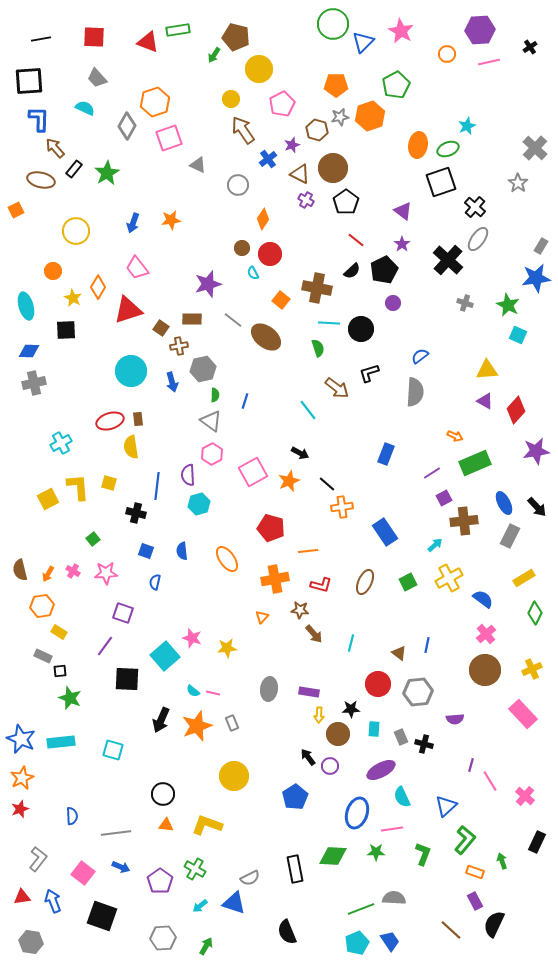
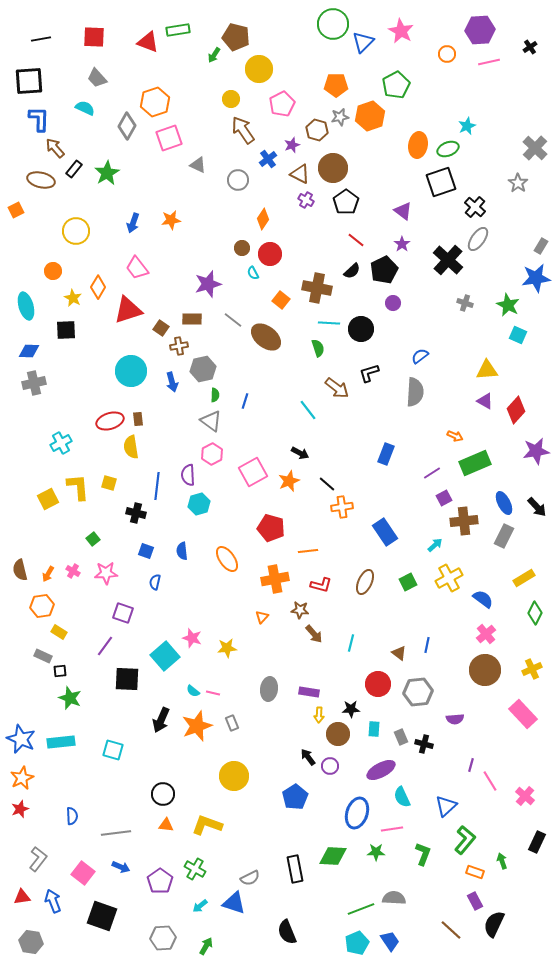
gray circle at (238, 185): moved 5 px up
gray rectangle at (510, 536): moved 6 px left
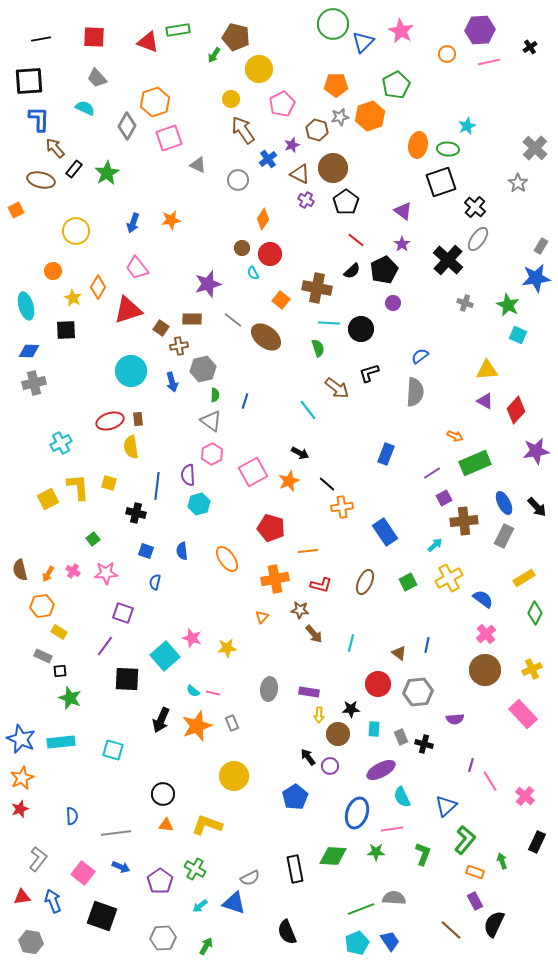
green ellipse at (448, 149): rotated 25 degrees clockwise
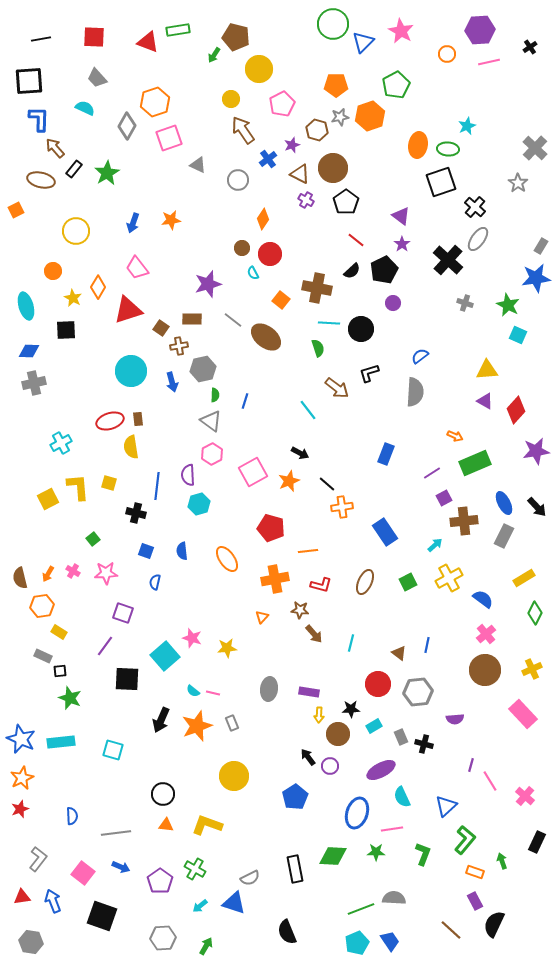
purple triangle at (403, 211): moved 2 px left, 5 px down
brown semicircle at (20, 570): moved 8 px down
cyan rectangle at (374, 729): moved 3 px up; rotated 56 degrees clockwise
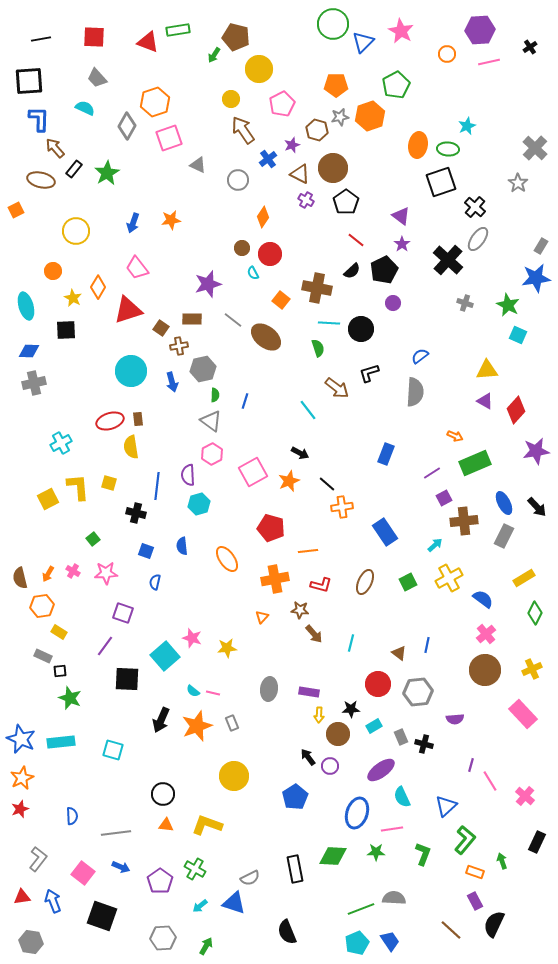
orange diamond at (263, 219): moved 2 px up
blue semicircle at (182, 551): moved 5 px up
purple ellipse at (381, 770): rotated 8 degrees counterclockwise
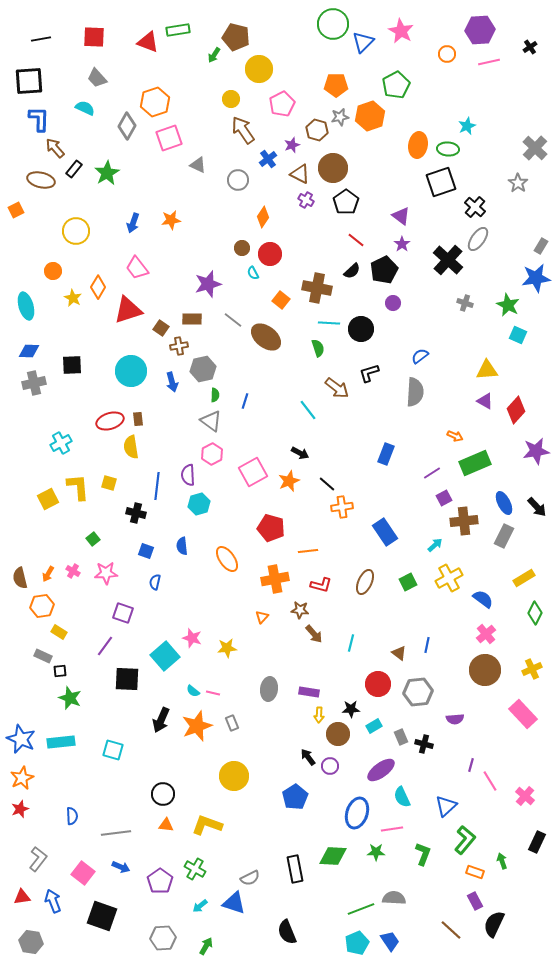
black square at (66, 330): moved 6 px right, 35 px down
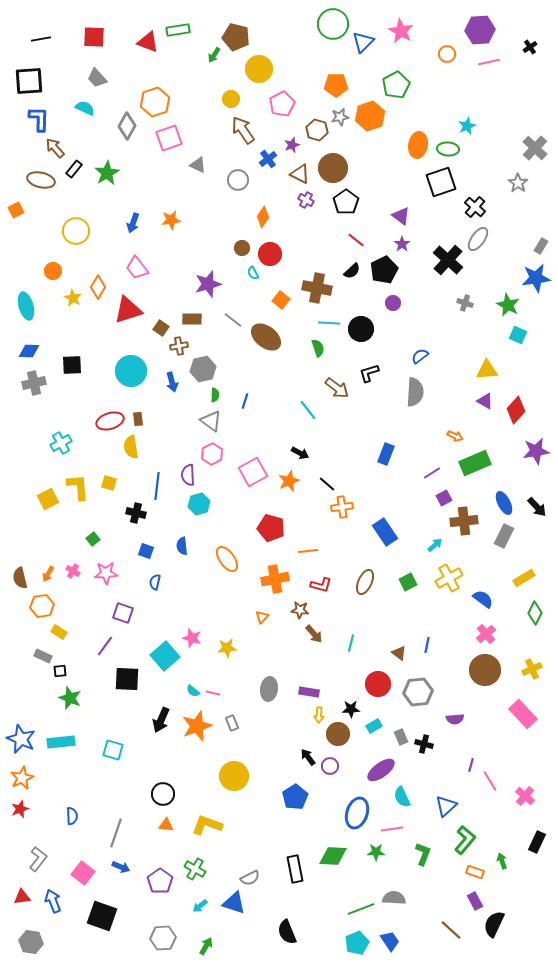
gray line at (116, 833): rotated 64 degrees counterclockwise
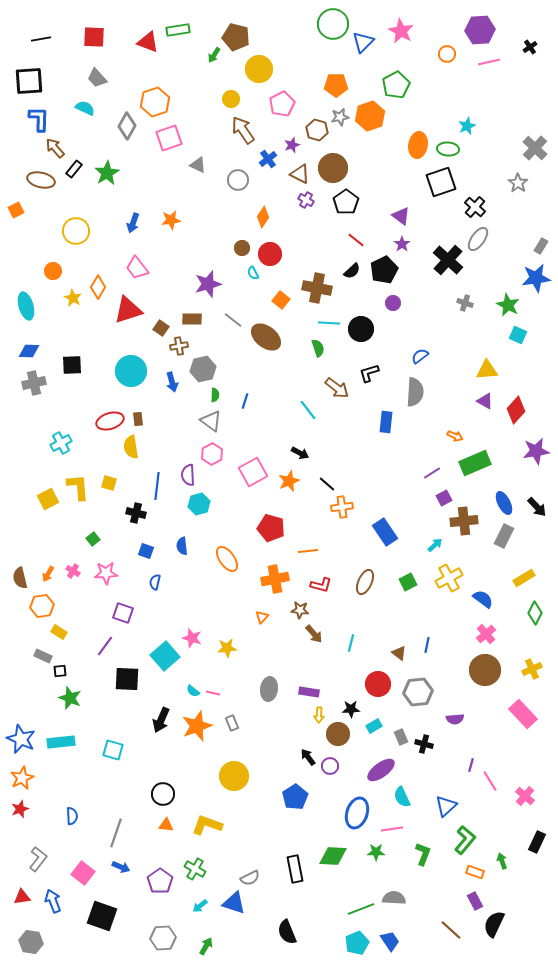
blue rectangle at (386, 454): moved 32 px up; rotated 15 degrees counterclockwise
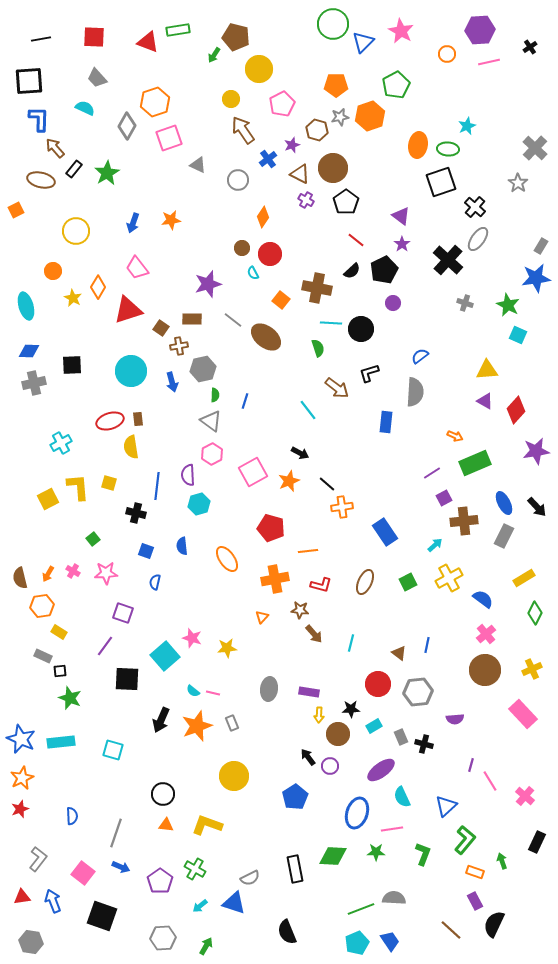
cyan line at (329, 323): moved 2 px right
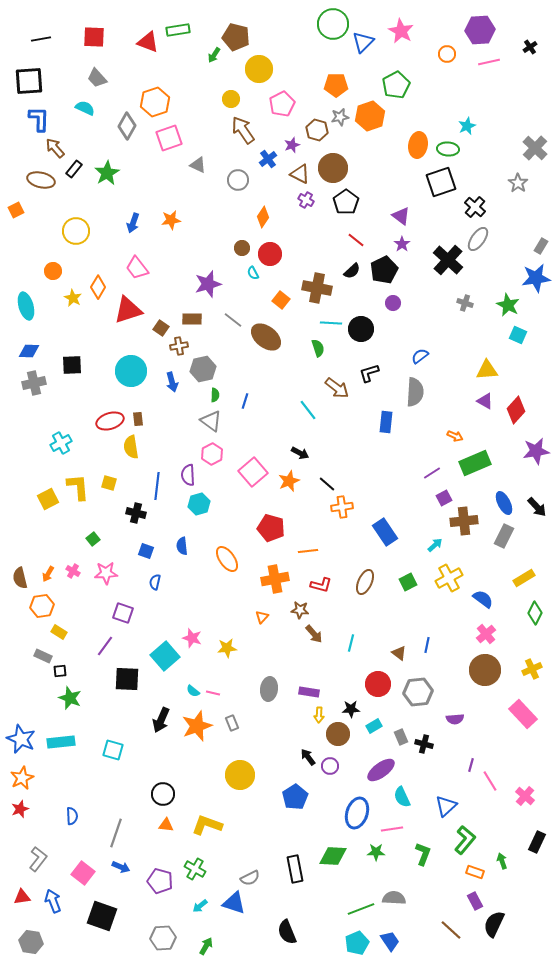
pink square at (253, 472): rotated 12 degrees counterclockwise
yellow circle at (234, 776): moved 6 px right, 1 px up
purple pentagon at (160, 881): rotated 20 degrees counterclockwise
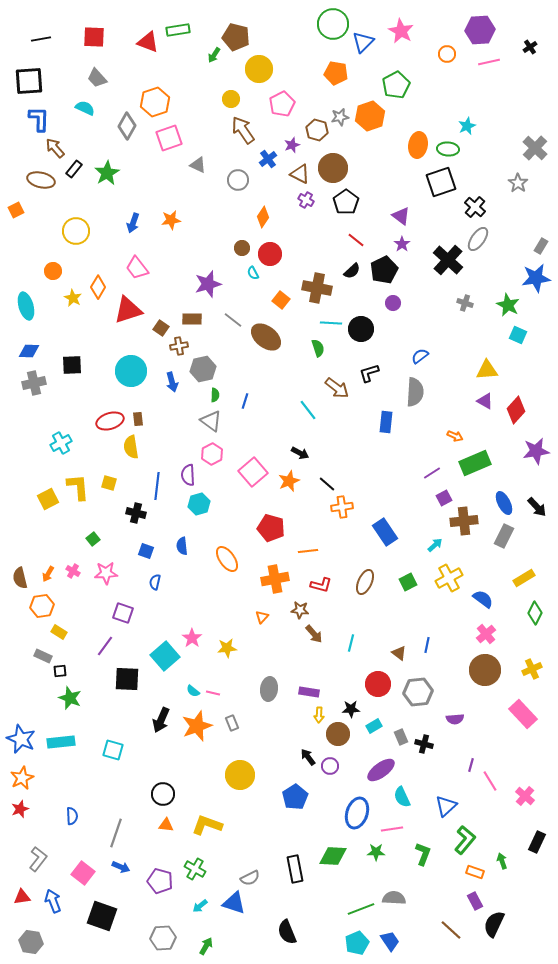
orange pentagon at (336, 85): moved 12 px up; rotated 10 degrees clockwise
pink star at (192, 638): rotated 18 degrees clockwise
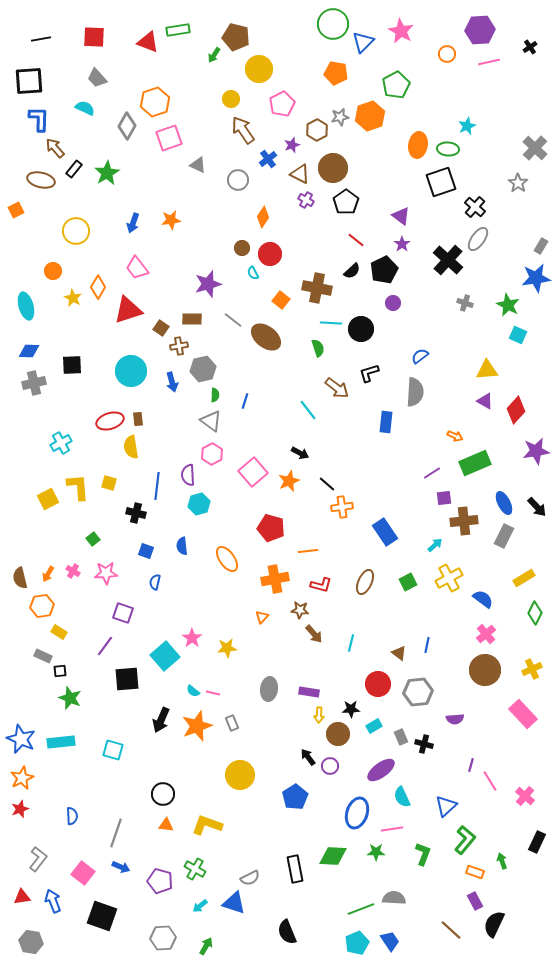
brown hexagon at (317, 130): rotated 15 degrees clockwise
purple square at (444, 498): rotated 21 degrees clockwise
black square at (127, 679): rotated 8 degrees counterclockwise
